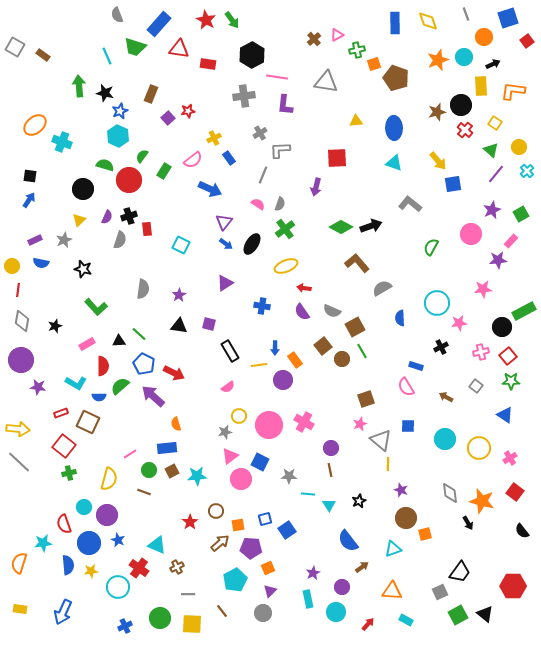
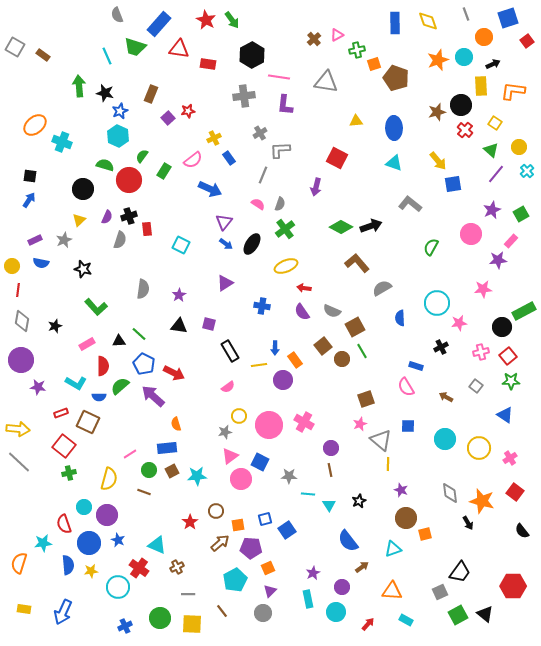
pink line at (277, 77): moved 2 px right
red square at (337, 158): rotated 30 degrees clockwise
yellow rectangle at (20, 609): moved 4 px right
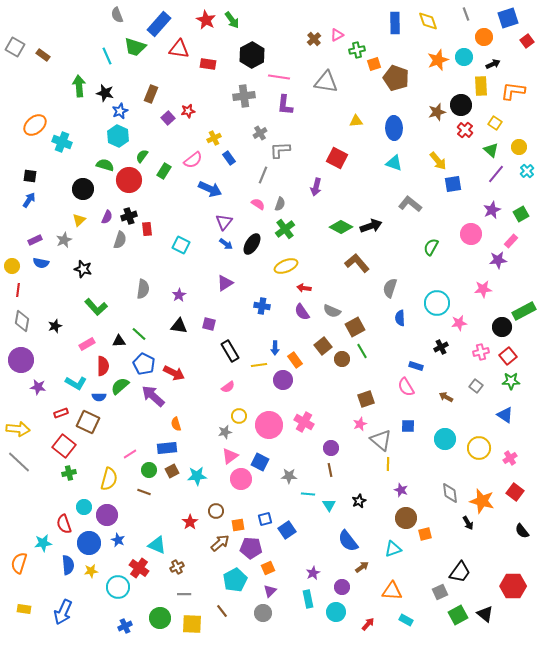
gray semicircle at (382, 288): moved 8 px right; rotated 42 degrees counterclockwise
gray line at (188, 594): moved 4 px left
